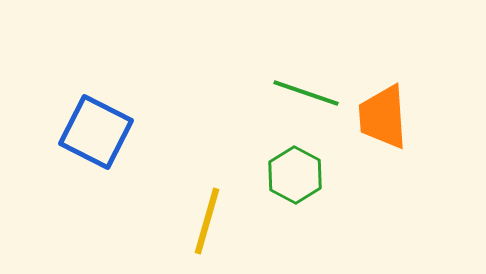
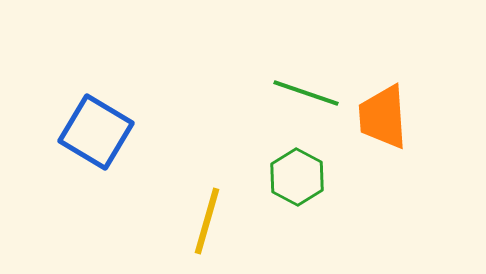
blue square: rotated 4 degrees clockwise
green hexagon: moved 2 px right, 2 px down
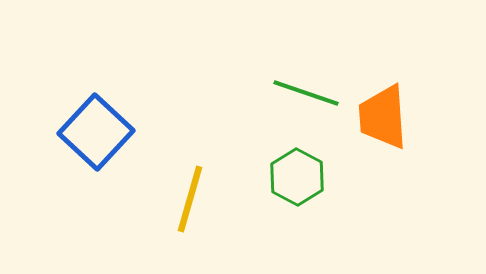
blue square: rotated 12 degrees clockwise
yellow line: moved 17 px left, 22 px up
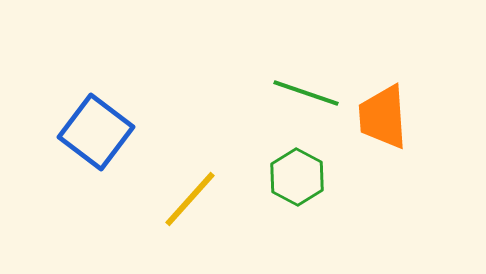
blue square: rotated 6 degrees counterclockwise
yellow line: rotated 26 degrees clockwise
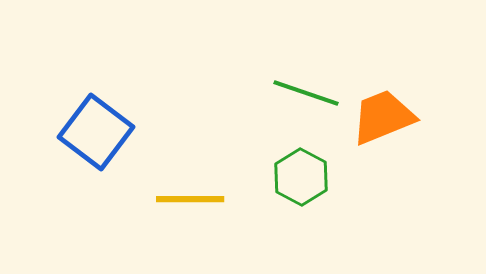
orange trapezoid: rotated 72 degrees clockwise
green hexagon: moved 4 px right
yellow line: rotated 48 degrees clockwise
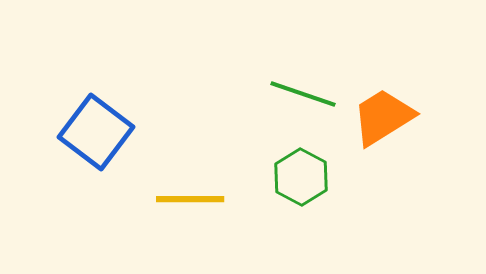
green line: moved 3 px left, 1 px down
orange trapezoid: rotated 10 degrees counterclockwise
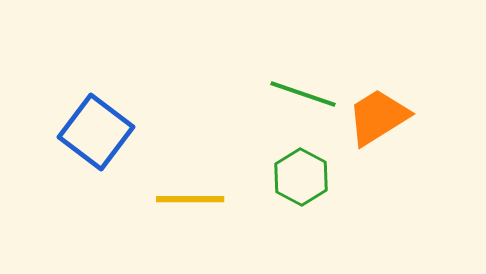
orange trapezoid: moved 5 px left
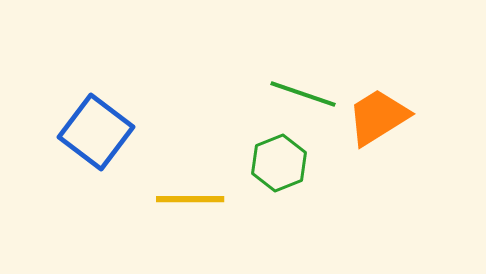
green hexagon: moved 22 px left, 14 px up; rotated 10 degrees clockwise
